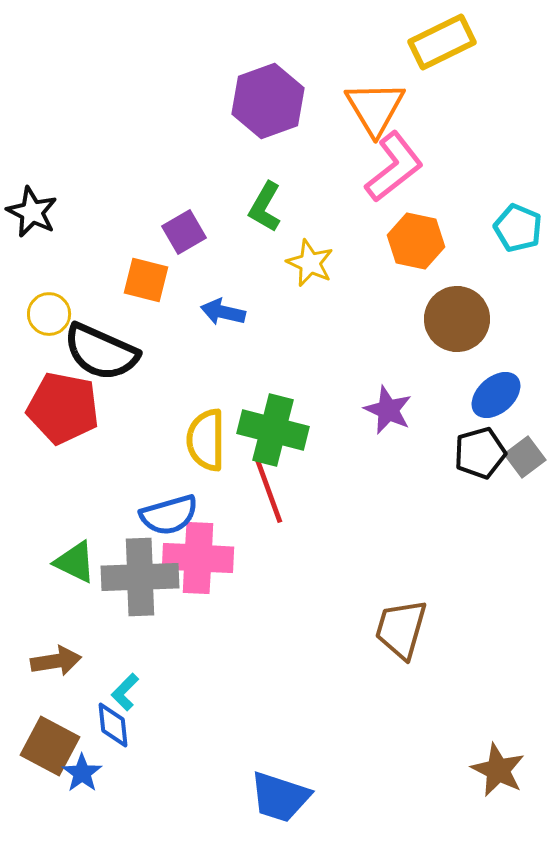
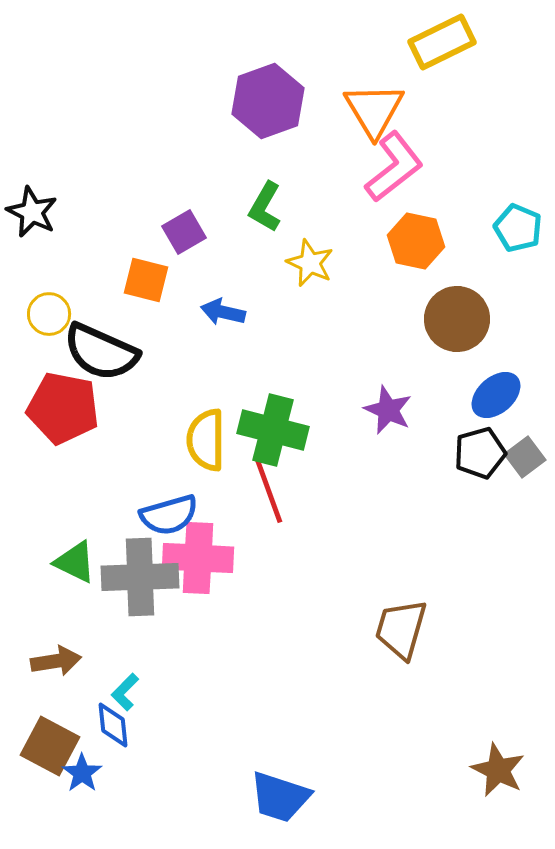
orange triangle: moved 1 px left, 2 px down
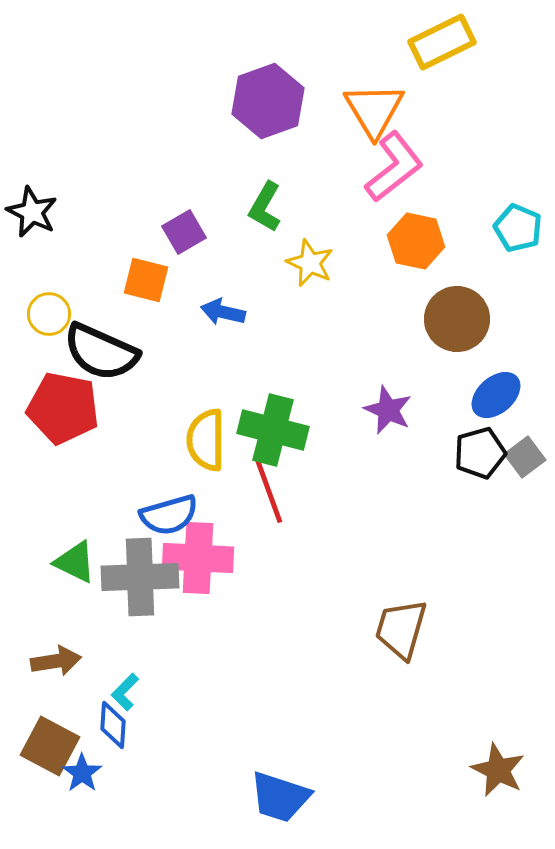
blue diamond: rotated 9 degrees clockwise
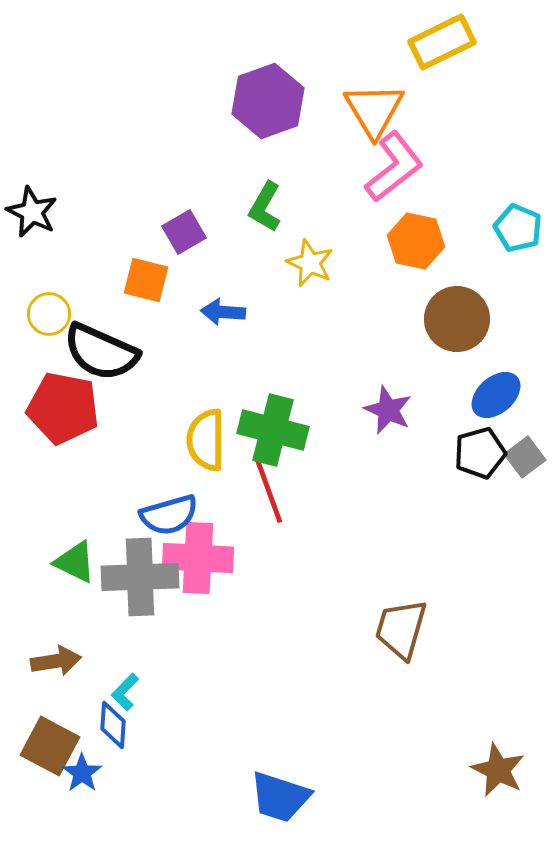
blue arrow: rotated 9 degrees counterclockwise
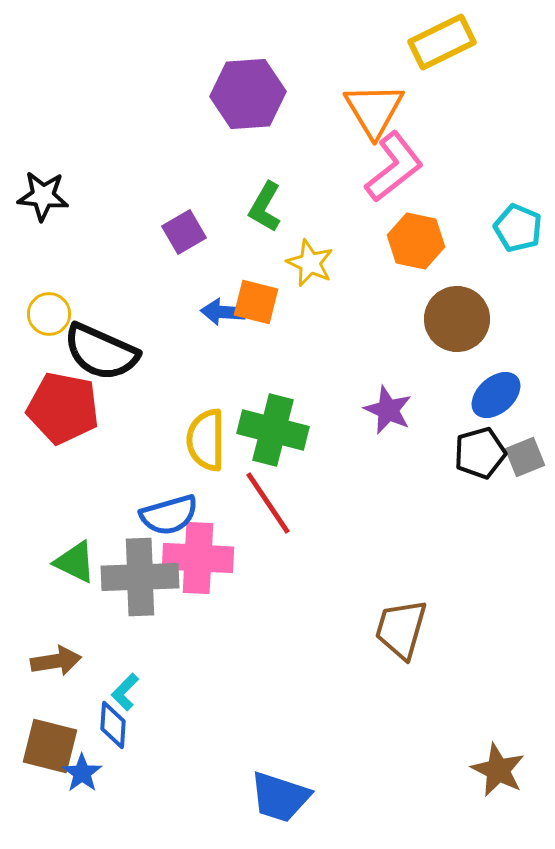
purple hexagon: moved 20 px left, 7 px up; rotated 16 degrees clockwise
black star: moved 11 px right, 16 px up; rotated 21 degrees counterclockwise
orange square: moved 110 px right, 22 px down
gray square: rotated 15 degrees clockwise
red line: moved 14 px down; rotated 14 degrees counterclockwise
brown square: rotated 14 degrees counterclockwise
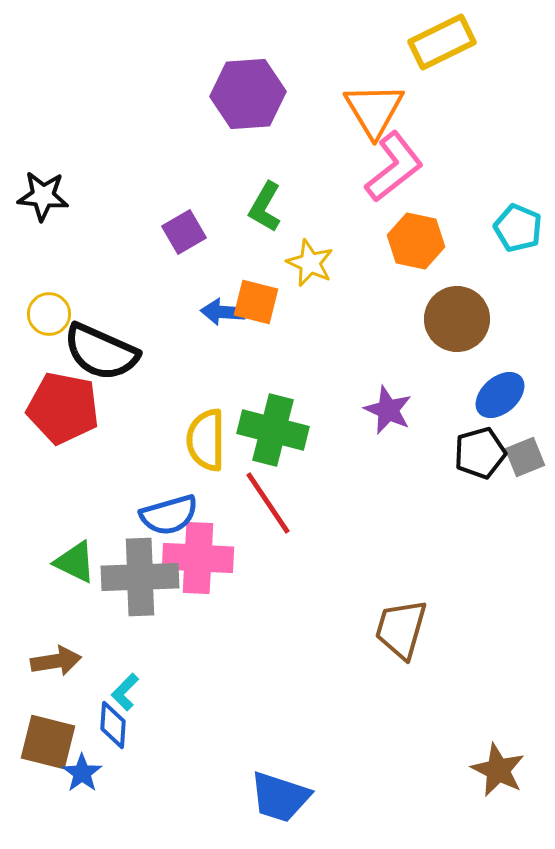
blue ellipse: moved 4 px right
brown square: moved 2 px left, 4 px up
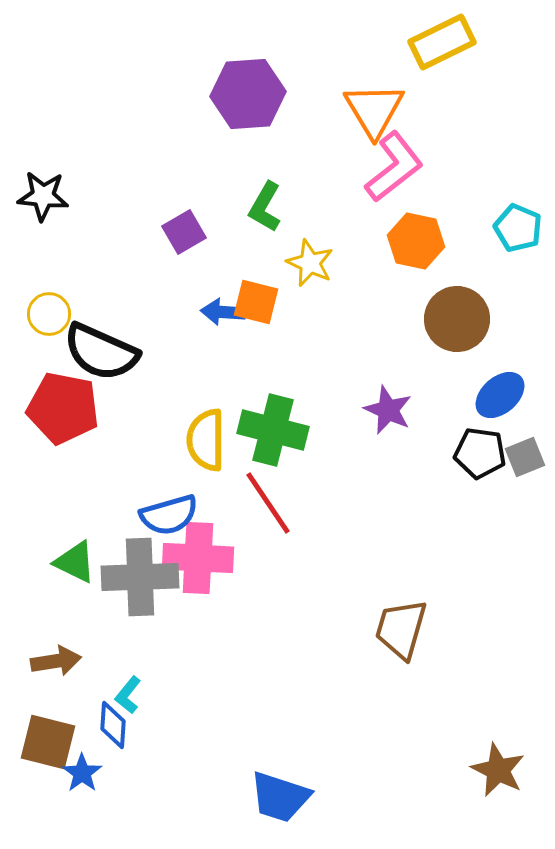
black pentagon: rotated 24 degrees clockwise
cyan L-shape: moved 3 px right, 3 px down; rotated 6 degrees counterclockwise
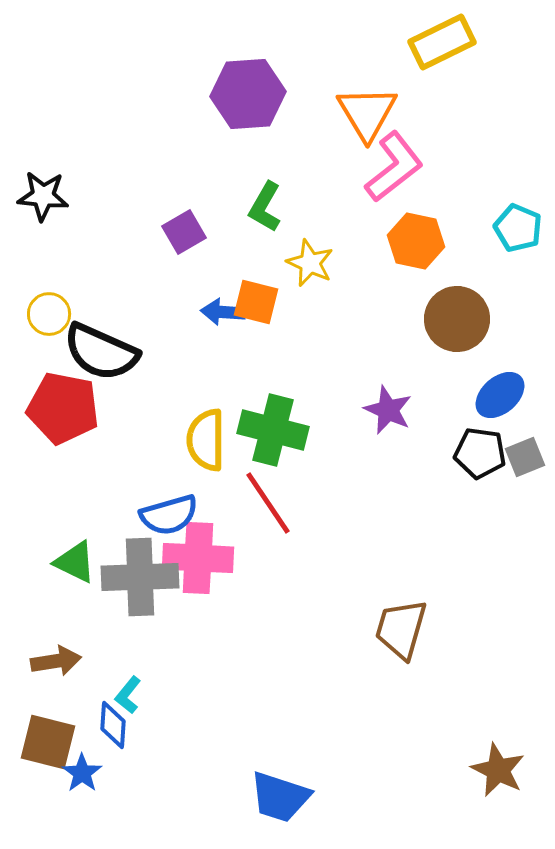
orange triangle: moved 7 px left, 3 px down
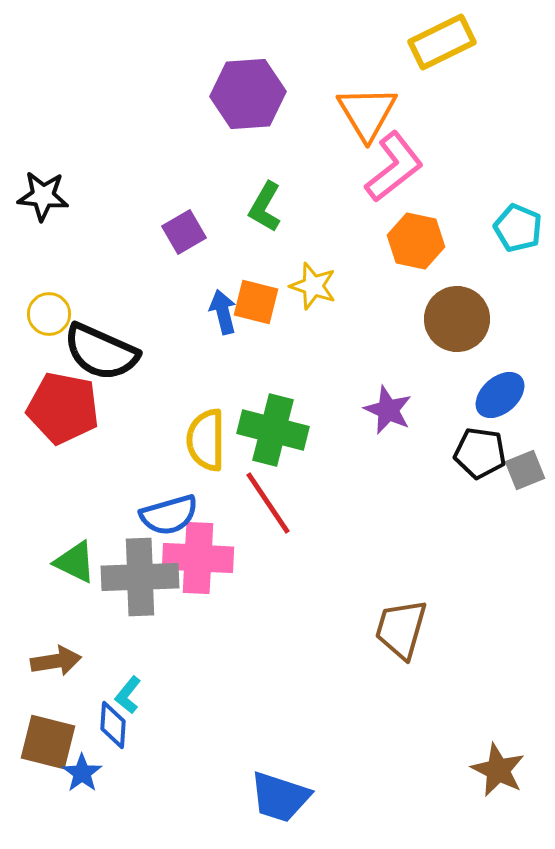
yellow star: moved 3 px right, 23 px down; rotated 6 degrees counterclockwise
blue arrow: rotated 72 degrees clockwise
gray square: moved 13 px down
